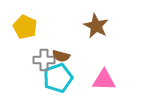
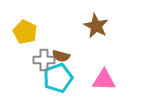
yellow pentagon: moved 5 px down
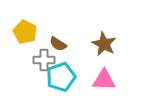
brown star: moved 8 px right, 18 px down
brown semicircle: moved 3 px left, 12 px up; rotated 18 degrees clockwise
cyan pentagon: moved 3 px right, 1 px up
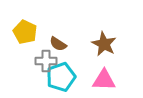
gray cross: moved 2 px right, 1 px down
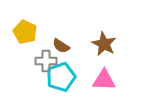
brown semicircle: moved 3 px right, 2 px down
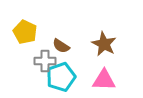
gray cross: moved 1 px left
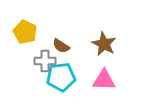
cyan pentagon: rotated 12 degrees clockwise
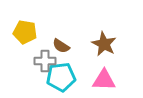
yellow pentagon: rotated 15 degrees counterclockwise
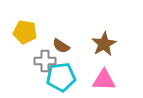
brown star: rotated 15 degrees clockwise
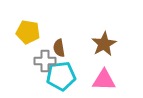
yellow pentagon: moved 3 px right
brown semicircle: moved 2 px left, 2 px down; rotated 48 degrees clockwise
cyan pentagon: moved 1 px up
